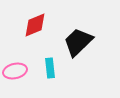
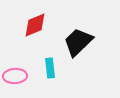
pink ellipse: moved 5 px down; rotated 10 degrees clockwise
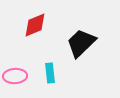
black trapezoid: moved 3 px right, 1 px down
cyan rectangle: moved 5 px down
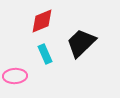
red diamond: moved 7 px right, 4 px up
cyan rectangle: moved 5 px left, 19 px up; rotated 18 degrees counterclockwise
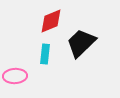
red diamond: moved 9 px right
cyan rectangle: rotated 30 degrees clockwise
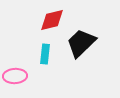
red diamond: moved 1 px right, 1 px up; rotated 8 degrees clockwise
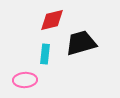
black trapezoid: rotated 28 degrees clockwise
pink ellipse: moved 10 px right, 4 px down
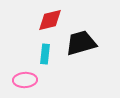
red diamond: moved 2 px left
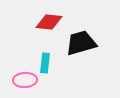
red diamond: moved 1 px left, 2 px down; rotated 20 degrees clockwise
cyan rectangle: moved 9 px down
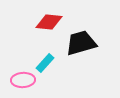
cyan rectangle: rotated 36 degrees clockwise
pink ellipse: moved 2 px left
